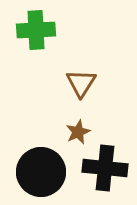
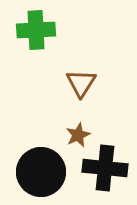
brown star: moved 3 px down
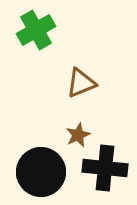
green cross: rotated 27 degrees counterclockwise
brown triangle: rotated 36 degrees clockwise
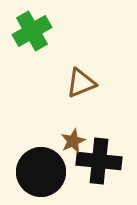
green cross: moved 4 px left, 1 px down
brown star: moved 5 px left, 6 px down
black cross: moved 6 px left, 7 px up
